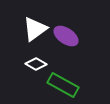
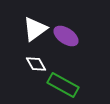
white diamond: rotated 30 degrees clockwise
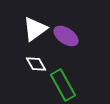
green rectangle: rotated 32 degrees clockwise
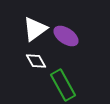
white diamond: moved 3 px up
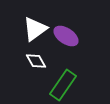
green rectangle: rotated 64 degrees clockwise
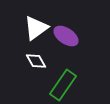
white triangle: moved 1 px right, 1 px up
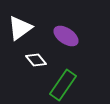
white triangle: moved 16 px left
white diamond: moved 1 px up; rotated 10 degrees counterclockwise
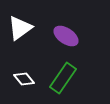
white diamond: moved 12 px left, 19 px down
green rectangle: moved 7 px up
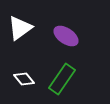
green rectangle: moved 1 px left, 1 px down
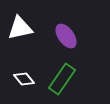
white triangle: rotated 24 degrees clockwise
purple ellipse: rotated 20 degrees clockwise
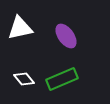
green rectangle: rotated 32 degrees clockwise
